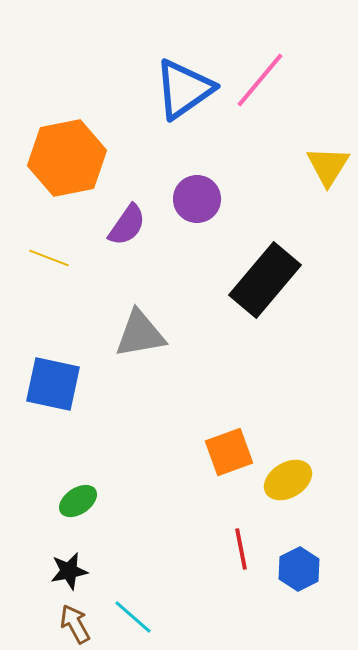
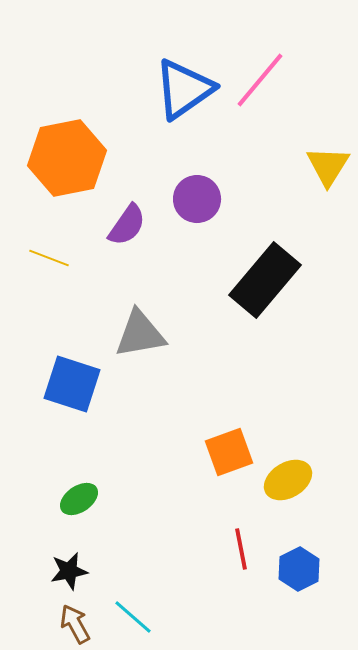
blue square: moved 19 px right; rotated 6 degrees clockwise
green ellipse: moved 1 px right, 2 px up
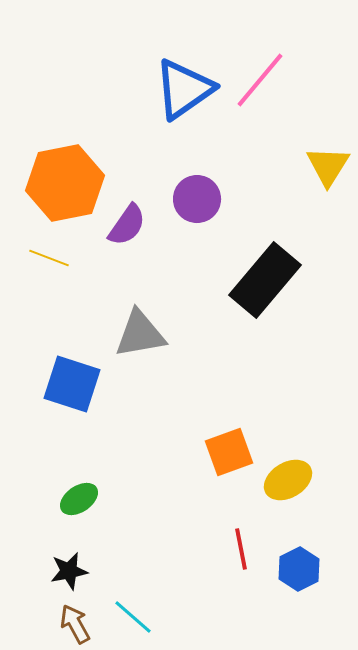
orange hexagon: moved 2 px left, 25 px down
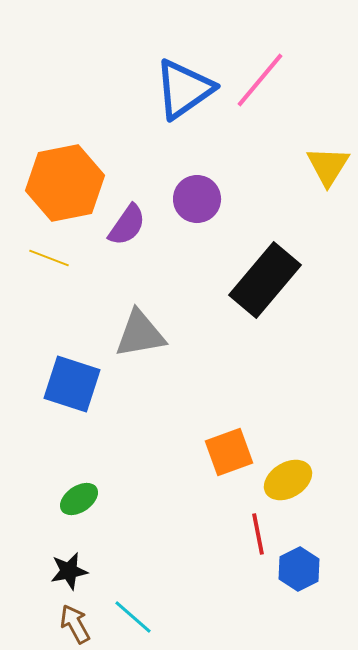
red line: moved 17 px right, 15 px up
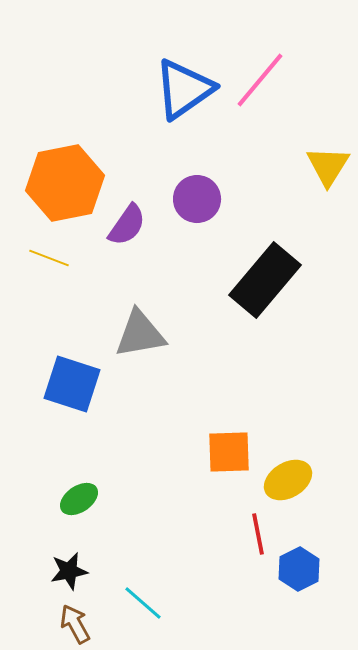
orange square: rotated 18 degrees clockwise
cyan line: moved 10 px right, 14 px up
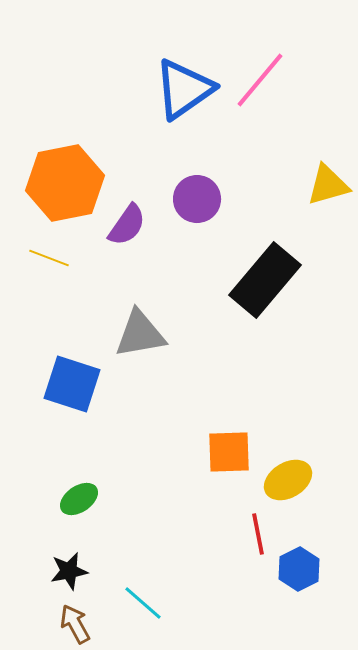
yellow triangle: moved 19 px down; rotated 42 degrees clockwise
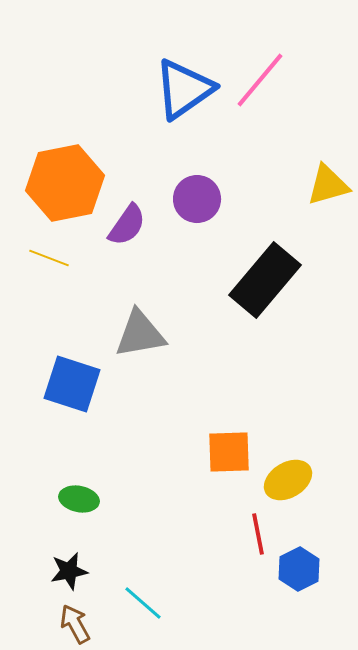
green ellipse: rotated 45 degrees clockwise
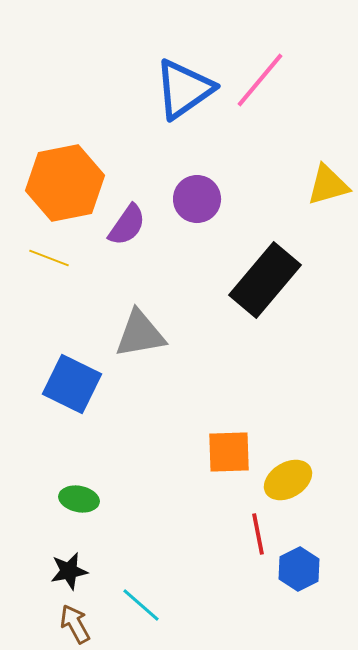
blue square: rotated 8 degrees clockwise
cyan line: moved 2 px left, 2 px down
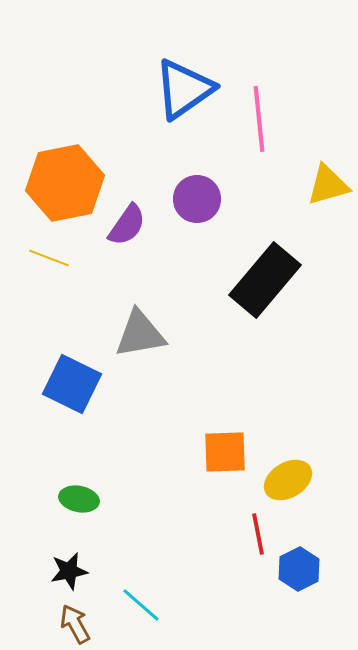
pink line: moved 1 px left, 39 px down; rotated 46 degrees counterclockwise
orange square: moved 4 px left
